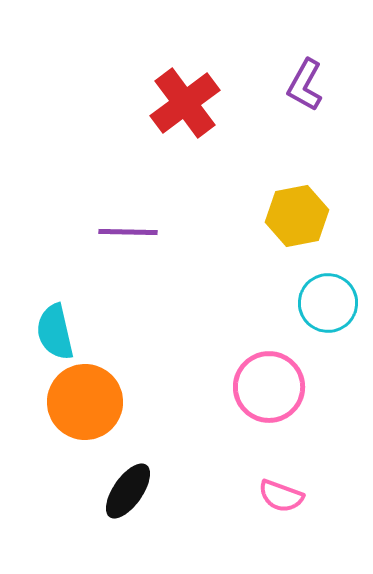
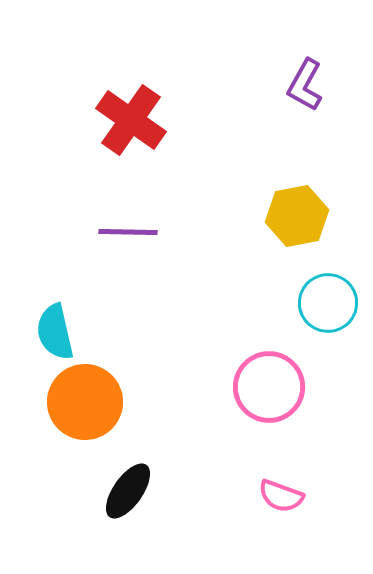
red cross: moved 54 px left, 17 px down; rotated 18 degrees counterclockwise
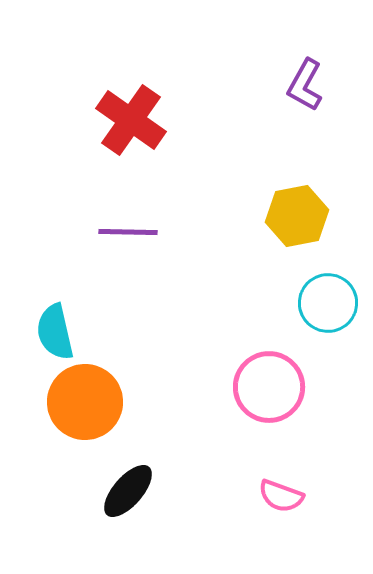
black ellipse: rotated 6 degrees clockwise
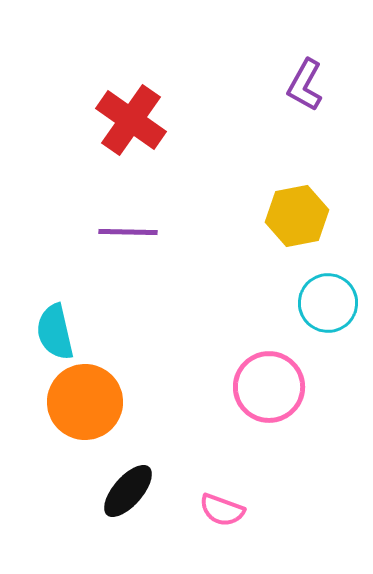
pink semicircle: moved 59 px left, 14 px down
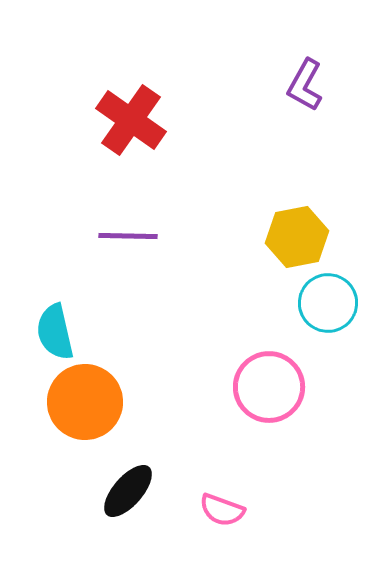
yellow hexagon: moved 21 px down
purple line: moved 4 px down
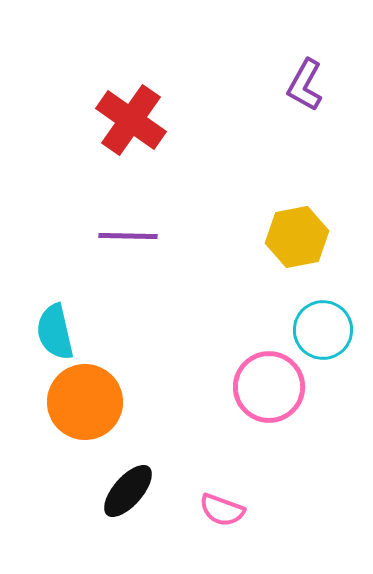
cyan circle: moved 5 px left, 27 px down
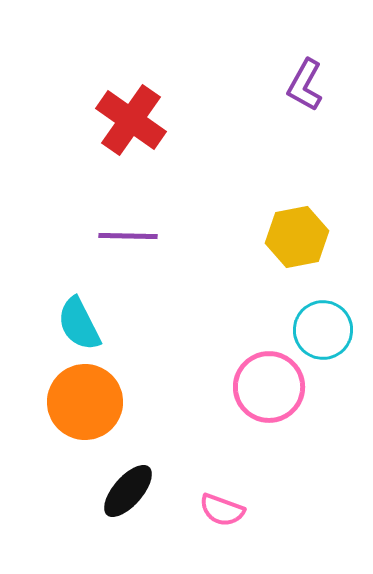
cyan semicircle: moved 24 px right, 8 px up; rotated 14 degrees counterclockwise
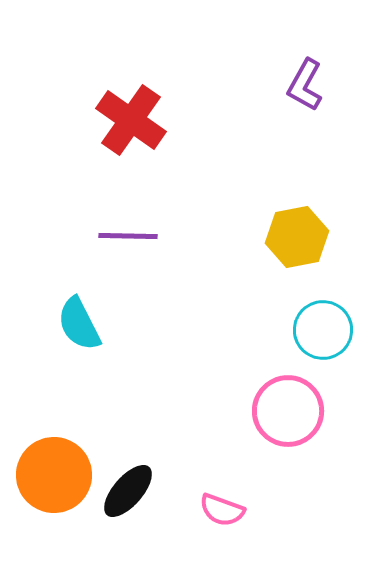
pink circle: moved 19 px right, 24 px down
orange circle: moved 31 px left, 73 px down
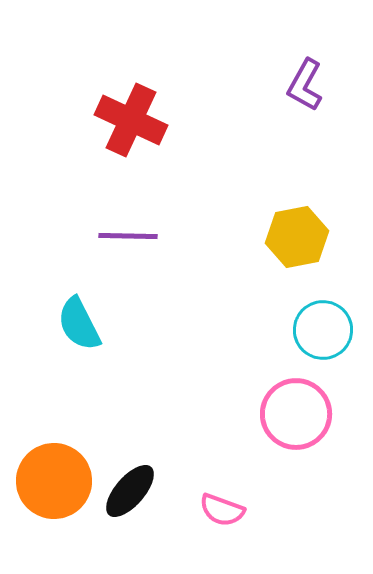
red cross: rotated 10 degrees counterclockwise
pink circle: moved 8 px right, 3 px down
orange circle: moved 6 px down
black ellipse: moved 2 px right
